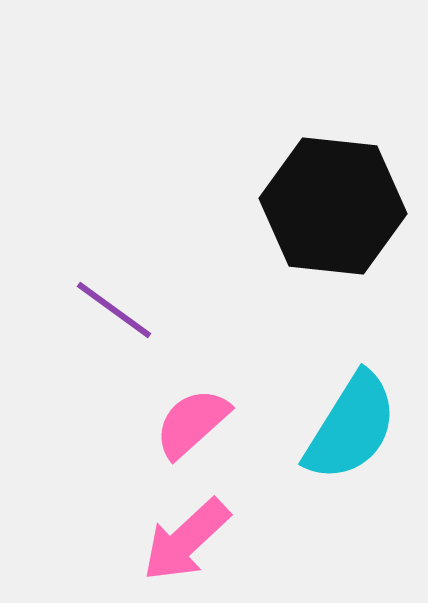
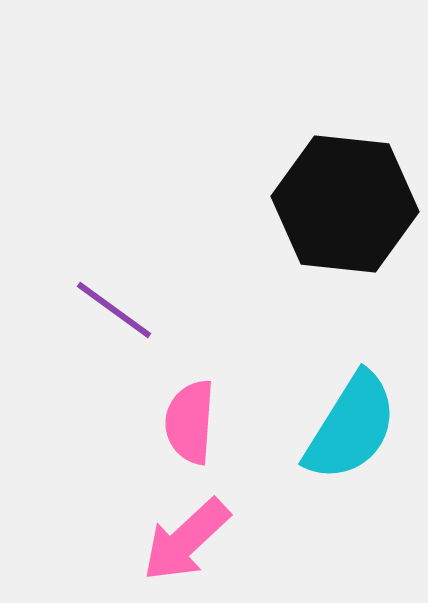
black hexagon: moved 12 px right, 2 px up
pink semicircle: moved 2 px left, 1 px up; rotated 44 degrees counterclockwise
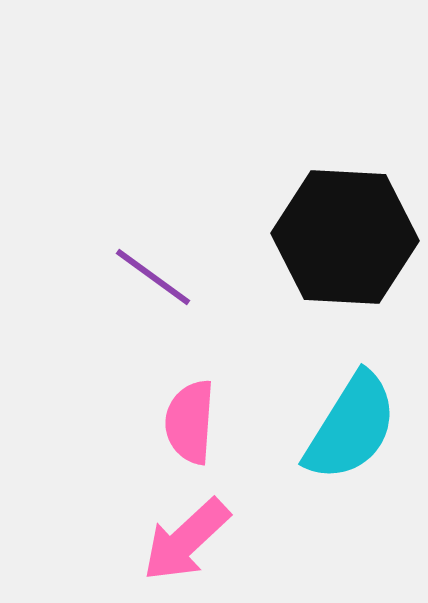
black hexagon: moved 33 px down; rotated 3 degrees counterclockwise
purple line: moved 39 px right, 33 px up
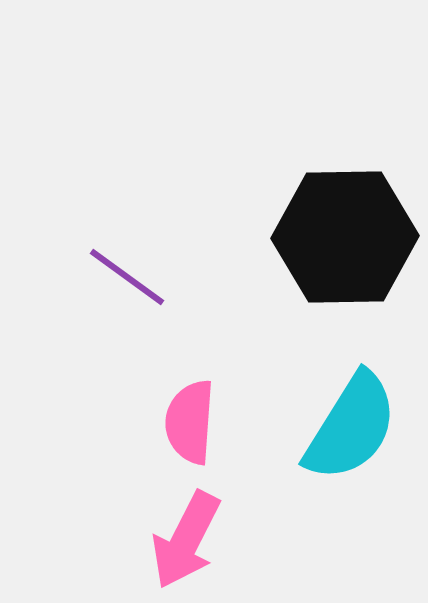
black hexagon: rotated 4 degrees counterclockwise
purple line: moved 26 px left
pink arrow: rotated 20 degrees counterclockwise
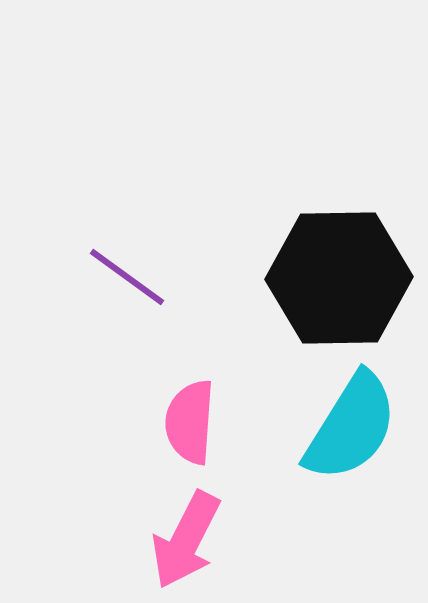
black hexagon: moved 6 px left, 41 px down
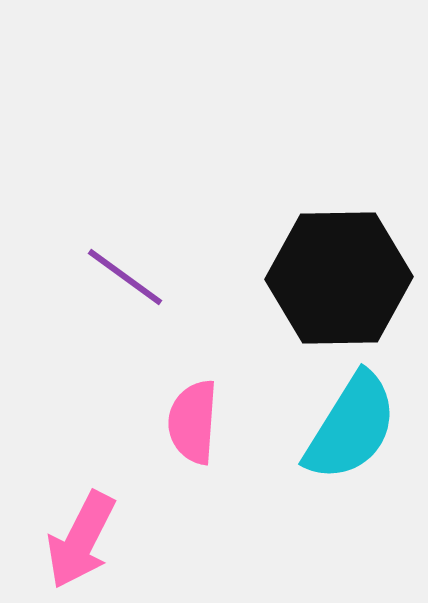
purple line: moved 2 px left
pink semicircle: moved 3 px right
pink arrow: moved 105 px left
